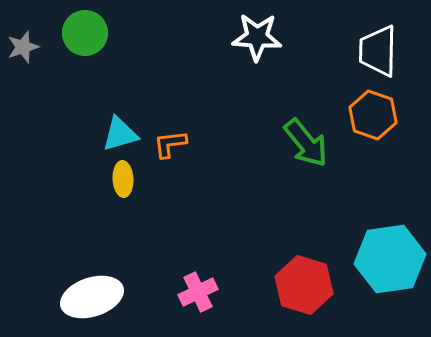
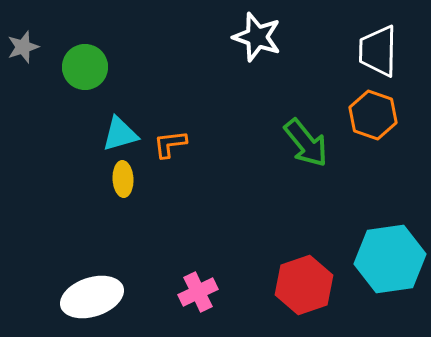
green circle: moved 34 px down
white star: rotated 15 degrees clockwise
red hexagon: rotated 24 degrees clockwise
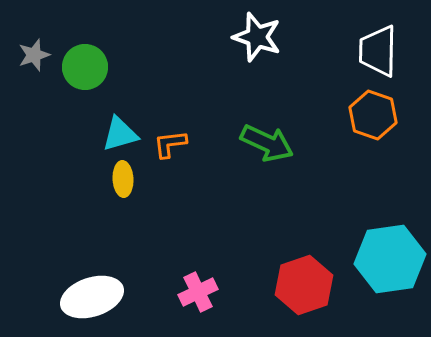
gray star: moved 11 px right, 8 px down
green arrow: moved 39 px left; rotated 26 degrees counterclockwise
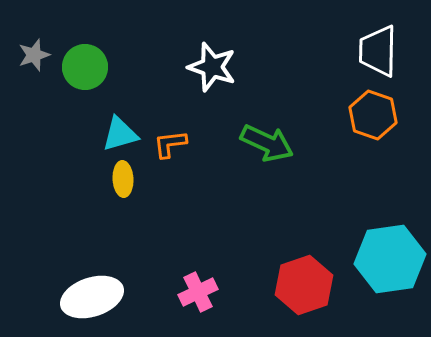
white star: moved 45 px left, 30 px down
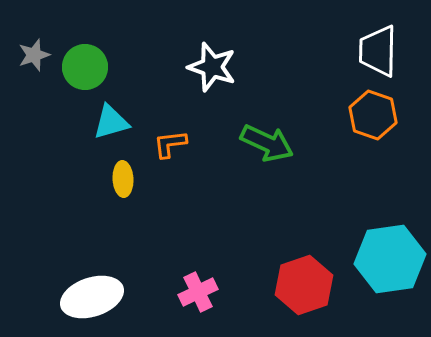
cyan triangle: moved 9 px left, 12 px up
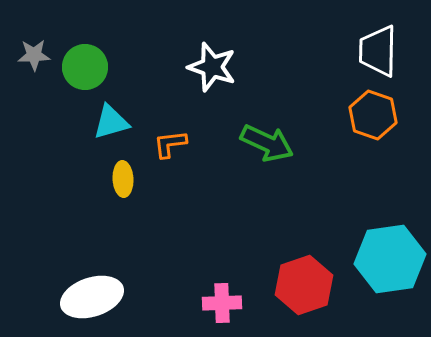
gray star: rotated 16 degrees clockwise
pink cross: moved 24 px right, 11 px down; rotated 24 degrees clockwise
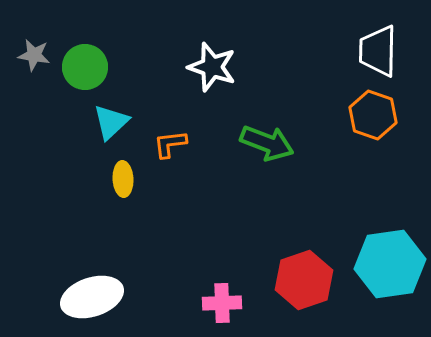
gray star: rotated 12 degrees clockwise
cyan triangle: rotated 27 degrees counterclockwise
green arrow: rotated 4 degrees counterclockwise
cyan hexagon: moved 5 px down
red hexagon: moved 5 px up
